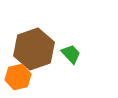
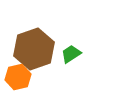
green trapezoid: rotated 80 degrees counterclockwise
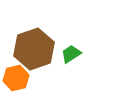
orange hexagon: moved 2 px left, 1 px down
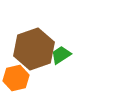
green trapezoid: moved 10 px left, 1 px down
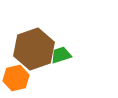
green trapezoid: rotated 15 degrees clockwise
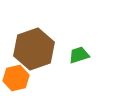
green trapezoid: moved 18 px right
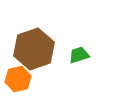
orange hexagon: moved 2 px right, 1 px down
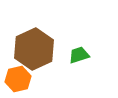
brown hexagon: rotated 6 degrees counterclockwise
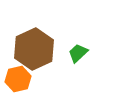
green trapezoid: moved 1 px left, 2 px up; rotated 25 degrees counterclockwise
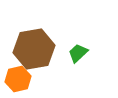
brown hexagon: rotated 15 degrees clockwise
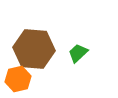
brown hexagon: rotated 15 degrees clockwise
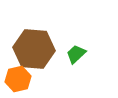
green trapezoid: moved 2 px left, 1 px down
